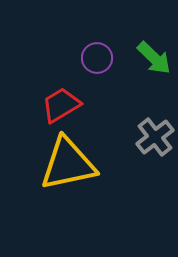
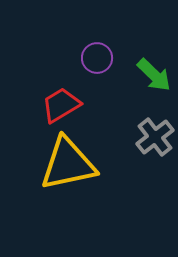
green arrow: moved 17 px down
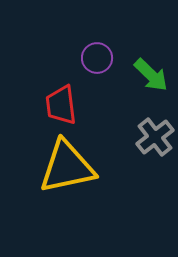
green arrow: moved 3 px left
red trapezoid: rotated 66 degrees counterclockwise
yellow triangle: moved 1 px left, 3 px down
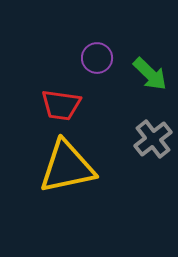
green arrow: moved 1 px left, 1 px up
red trapezoid: rotated 75 degrees counterclockwise
gray cross: moved 2 px left, 2 px down
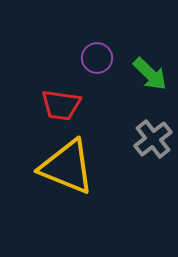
yellow triangle: rotated 34 degrees clockwise
